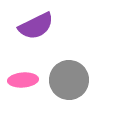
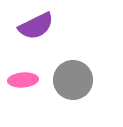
gray circle: moved 4 px right
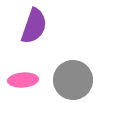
purple semicircle: moved 2 px left; rotated 45 degrees counterclockwise
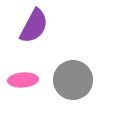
purple semicircle: rotated 9 degrees clockwise
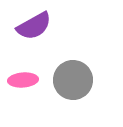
purple semicircle: rotated 33 degrees clockwise
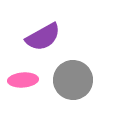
purple semicircle: moved 9 px right, 11 px down
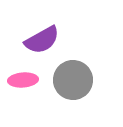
purple semicircle: moved 1 px left, 3 px down
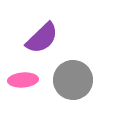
purple semicircle: moved 2 px up; rotated 15 degrees counterclockwise
